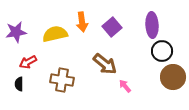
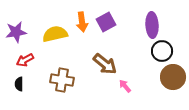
purple square: moved 6 px left, 5 px up; rotated 12 degrees clockwise
red arrow: moved 3 px left, 2 px up
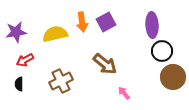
brown cross: moved 1 px left, 1 px down; rotated 35 degrees counterclockwise
pink arrow: moved 1 px left, 7 px down
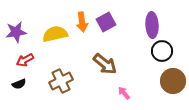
brown circle: moved 4 px down
black semicircle: rotated 112 degrees counterclockwise
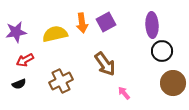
orange arrow: moved 1 px down
brown arrow: rotated 15 degrees clockwise
brown circle: moved 2 px down
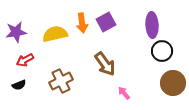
black semicircle: moved 1 px down
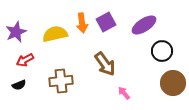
purple ellipse: moved 8 px left; rotated 60 degrees clockwise
purple star: rotated 15 degrees counterclockwise
brown cross: rotated 20 degrees clockwise
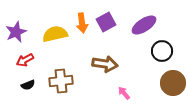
brown arrow: rotated 45 degrees counterclockwise
black semicircle: moved 9 px right
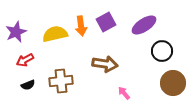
orange arrow: moved 1 px left, 3 px down
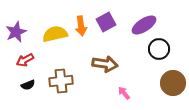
black circle: moved 3 px left, 2 px up
